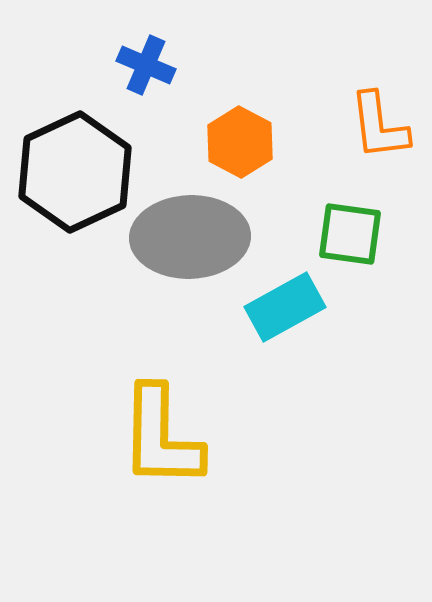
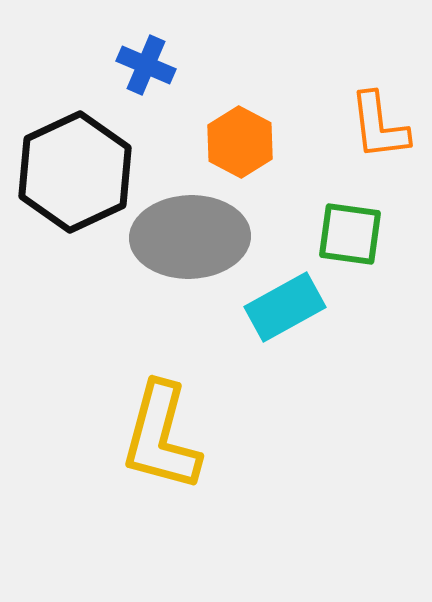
yellow L-shape: rotated 14 degrees clockwise
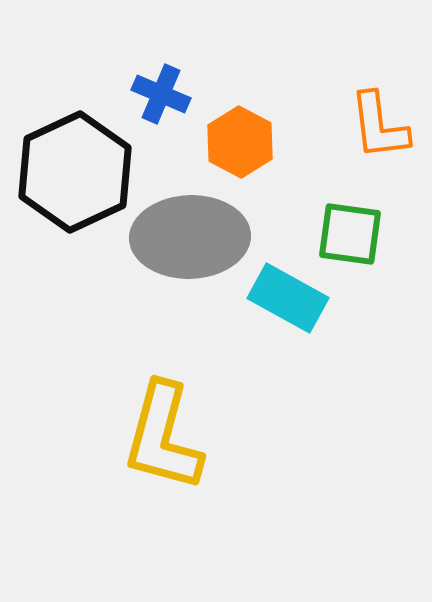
blue cross: moved 15 px right, 29 px down
cyan rectangle: moved 3 px right, 9 px up; rotated 58 degrees clockwise
yellow L-shape: moved 2 px right
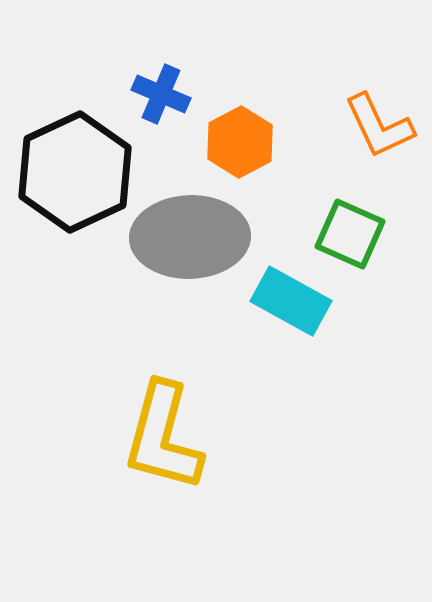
orange L-shape: rotated 18 degrees counterclockwise
orange hexagon: rotated 4 degrees clockwise
green square: rotated 16 degrees clockwise
cyan rectangle: moved 3 px right, 3 px down
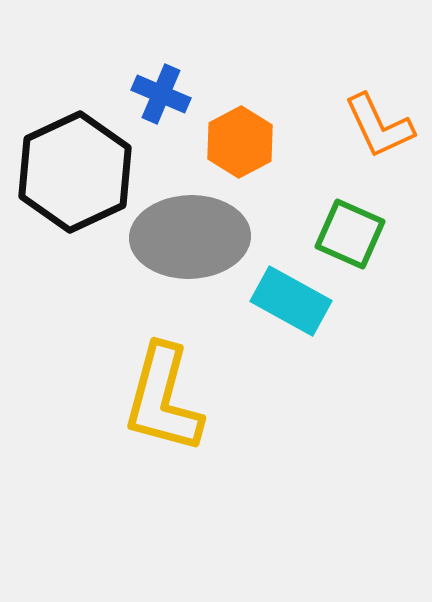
yellow L-shape: moved 38 px up
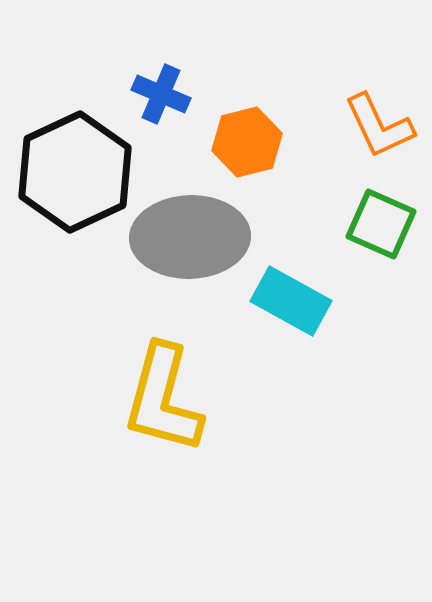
orange hexagon: moved 7 px right; rotated 14 degrees clockwise
green square: moved 31 px right, 10 px up
